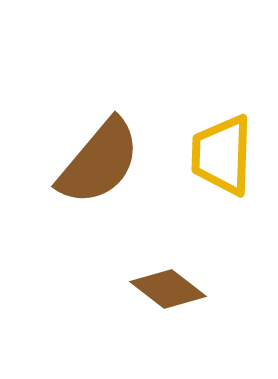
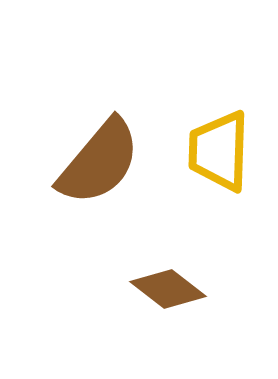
yellow trapezoid: moved 3 px left, 4 px up
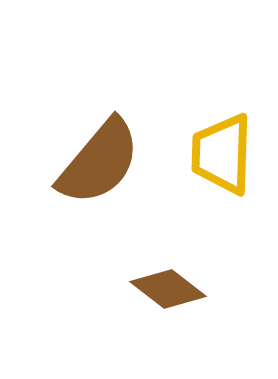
yellow trapezoid: moved 3 px right, 3 px down
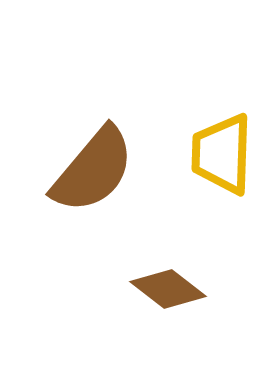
brown semicircle: moved 6 px left, 8 px down
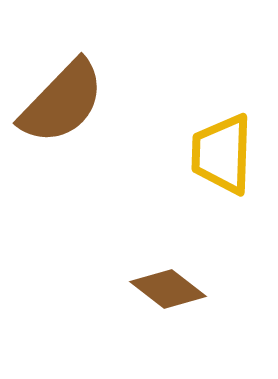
brown semicircle: moved 31 px left, 68 px up; rotated 4 degrees clockwise
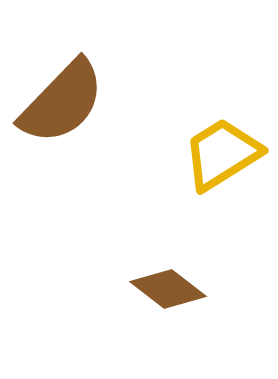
yellow trapezoid: rotated 56 degrees clockwise
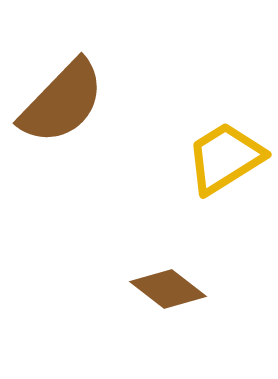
yellow trapezoid: moved 3 px right, 4 px down
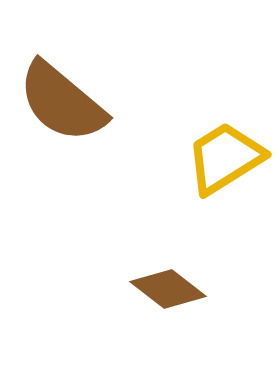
brown semicircle: rotated 86 degrees clockwise
